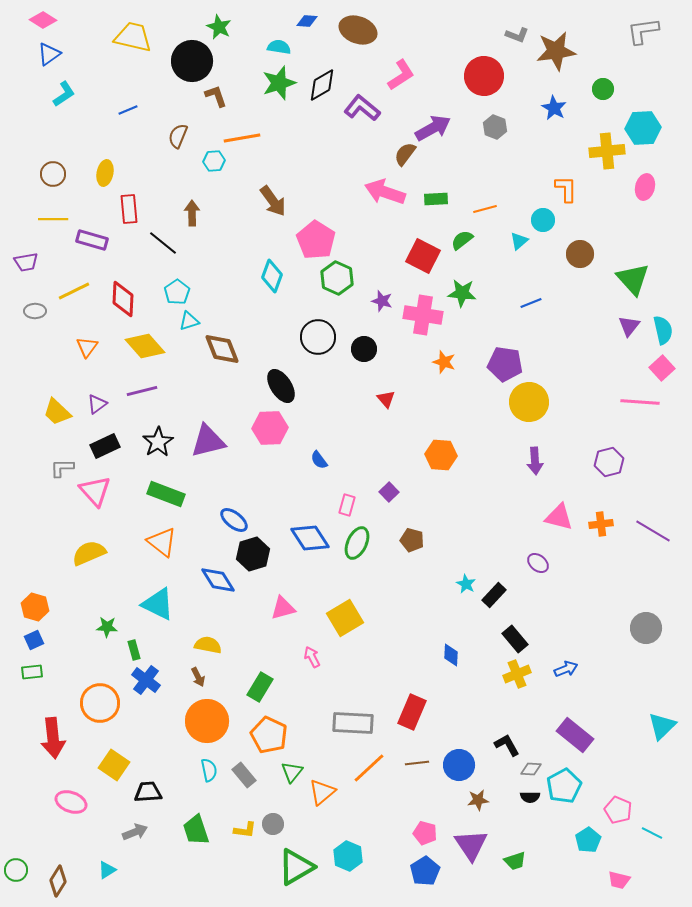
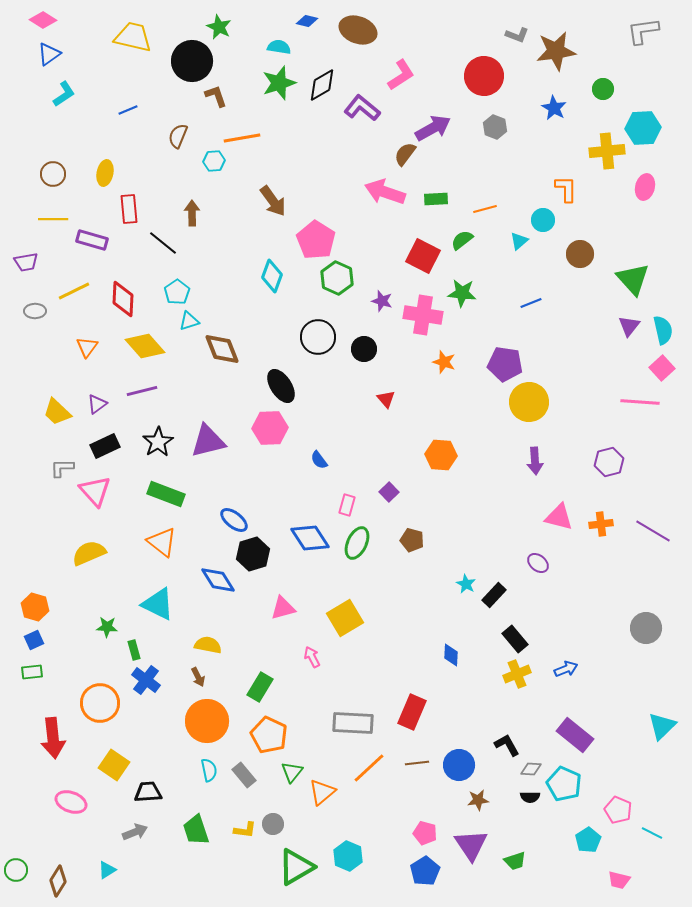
blue diamond at (307, 21): rotated 10 degrees clockwise
cyan pentagon at (564, 786): moved 2 px up; rotated 20 degrees counterclockwise
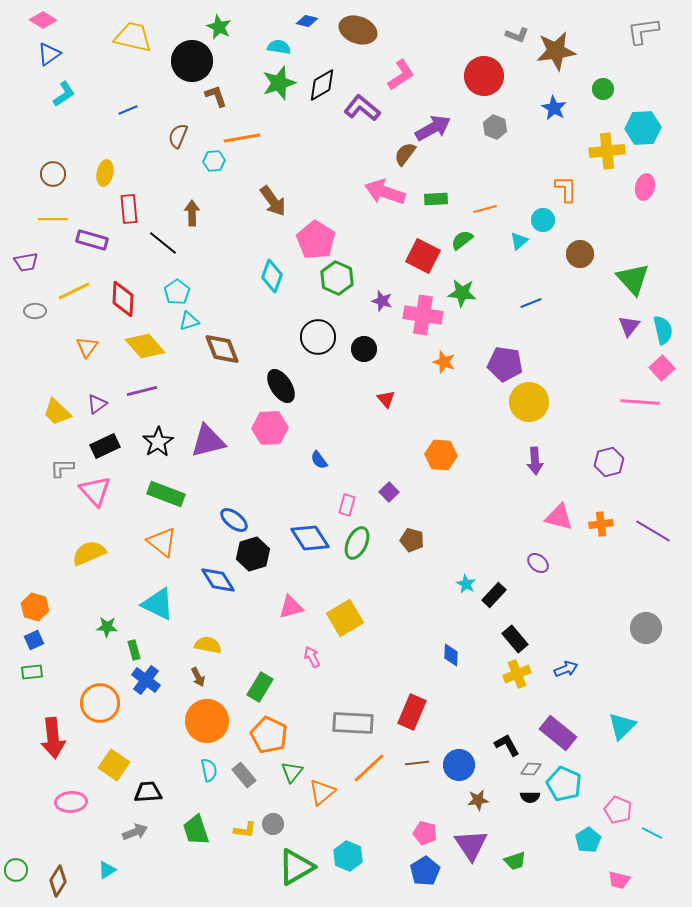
pink triangle at (283, 608): moved 8 px right, 1 px up
cyan triangle at (662, 726): moved 40 px left
purple rectangle at (575, 735): moved 17 px left, 2 px up
pink ellipse at (71, 802): rotated 24 degrees counterclockwise
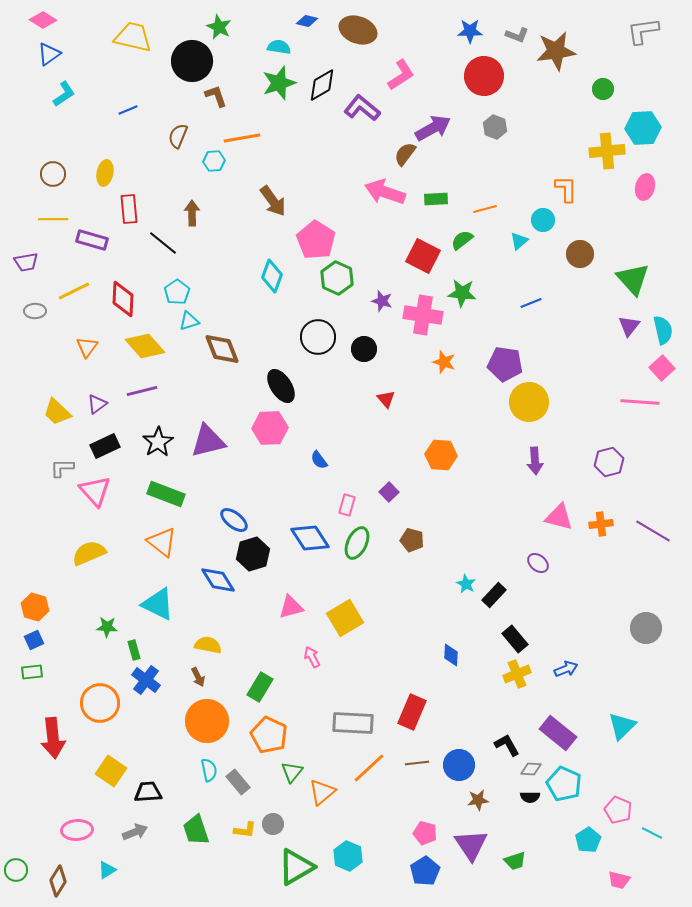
blue star at (554, 108): moved 84 px left, 77 px up; rotated 30 degrees counterclockwise
yellow square at (114, 765): moved 3 px left, 6 px down
gray rectangle at (244, 775): moved 6 px left, 7 px down
pink ellipse at (71, 802): moved 6 px right, 28 px down
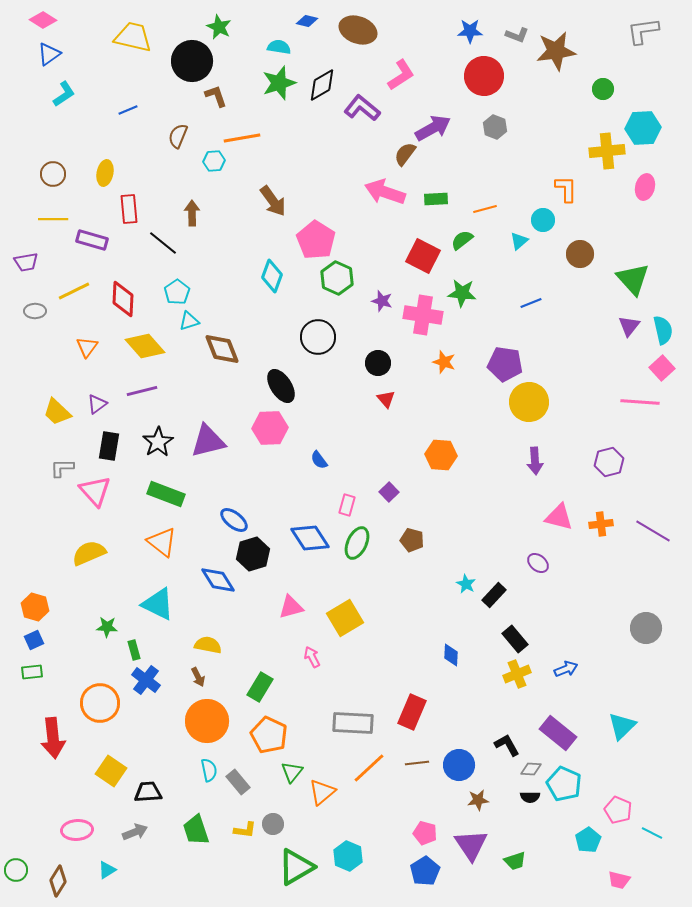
black circle at (364, 349): moved 14 px right, 14 px down
black rectangle at (105, 446): moved 4 px right; rotated 56 degrees counterclockwise
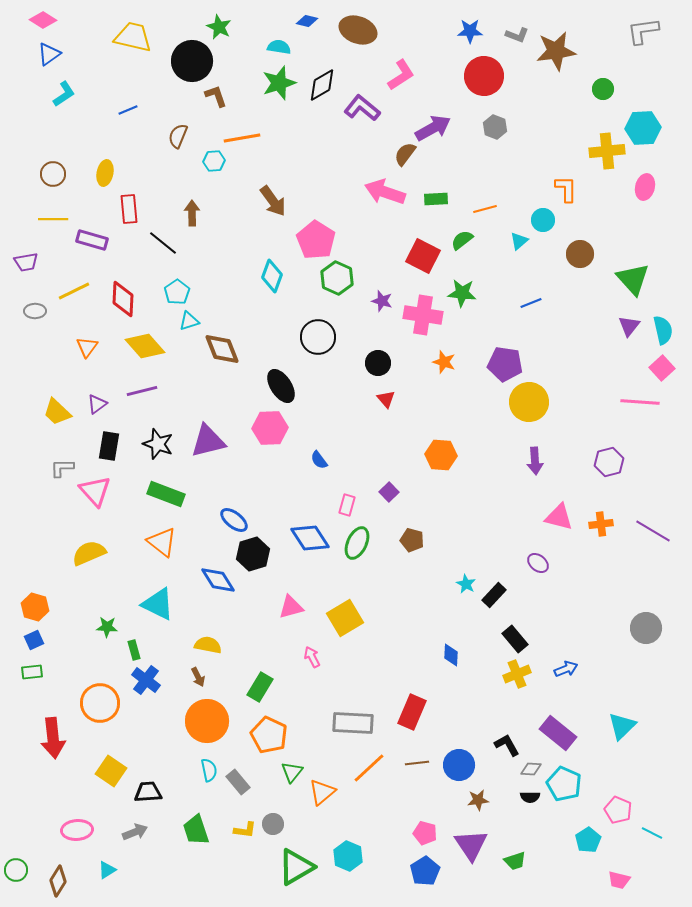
black star at (158, 442): moved 2 px down; rotated 20 degrees counterclockwise
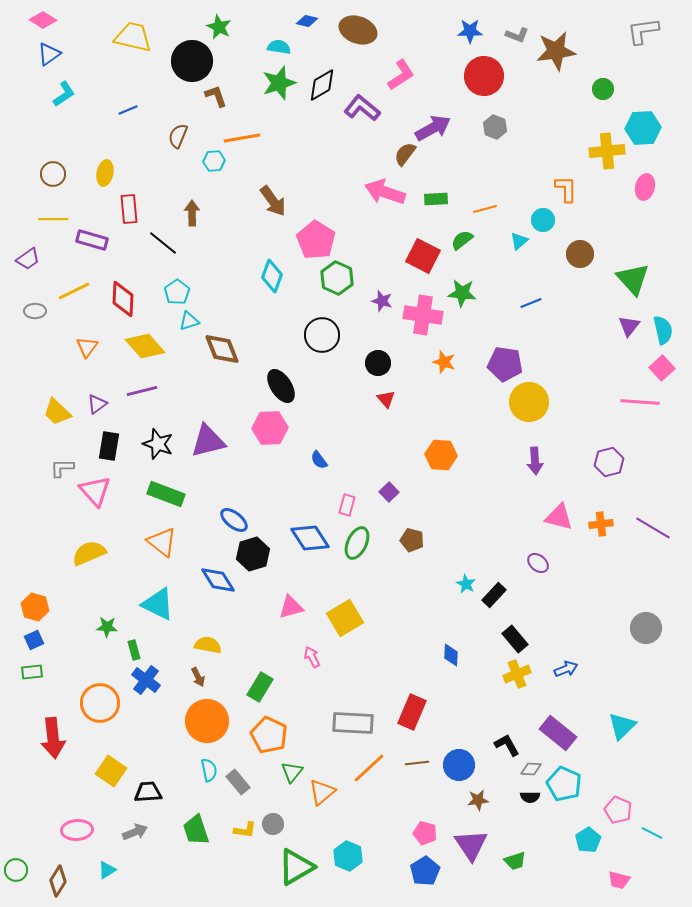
purple trapezoid at (26, 262): moved 2 px right, 3 px up; rotated 25 degrees counterclockwise
black circle at (318, 337): moved 4 px right, 2 px up
purple line at (653, 531): moved 3 px up
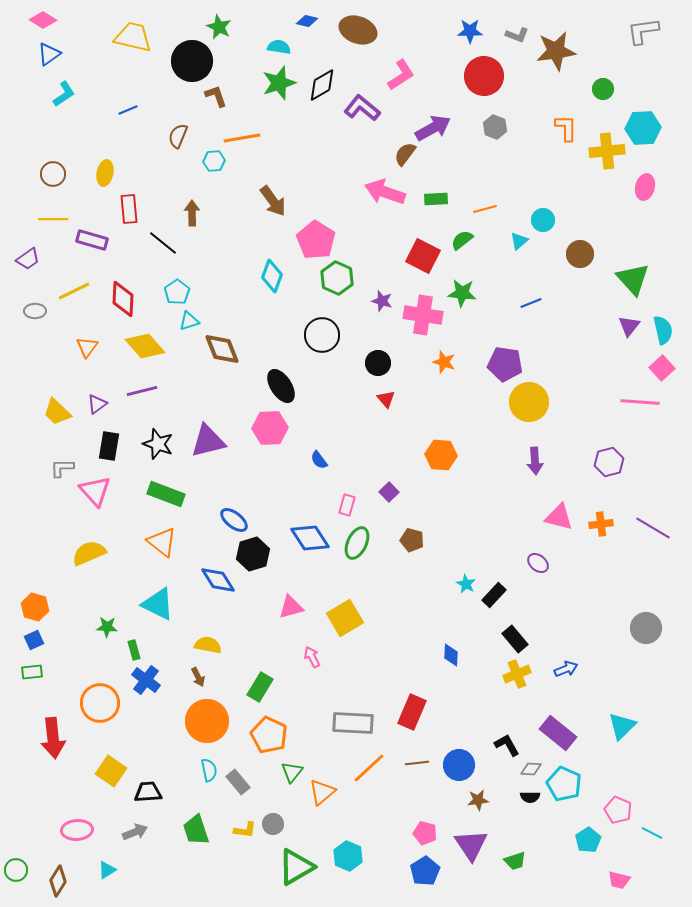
orange L-shape at (566, 189): moved 61 px up
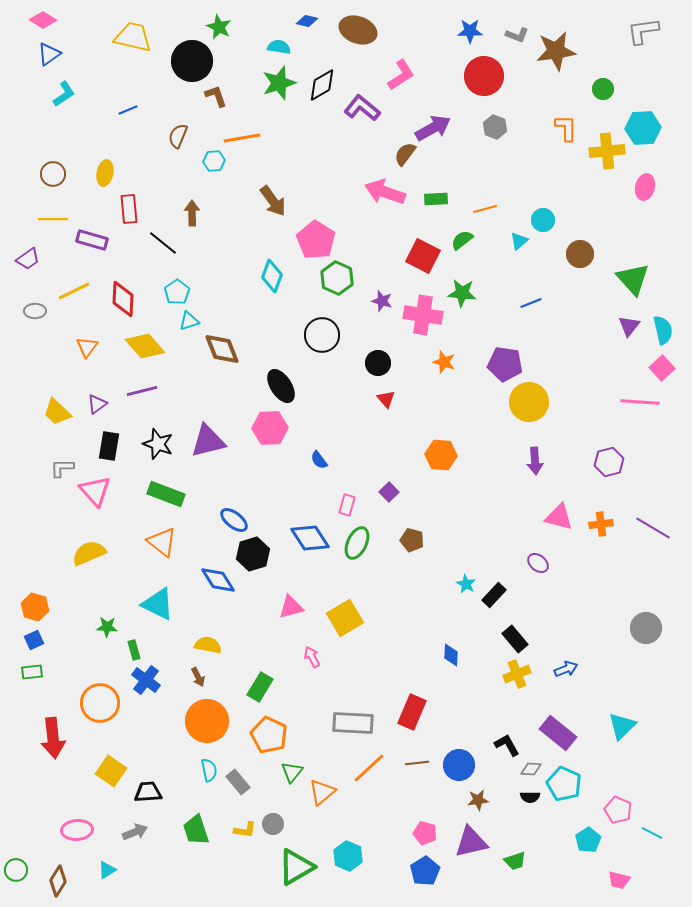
purple triangle at (471, 845): moved 3 px up; rotated 51 degrees clockwise
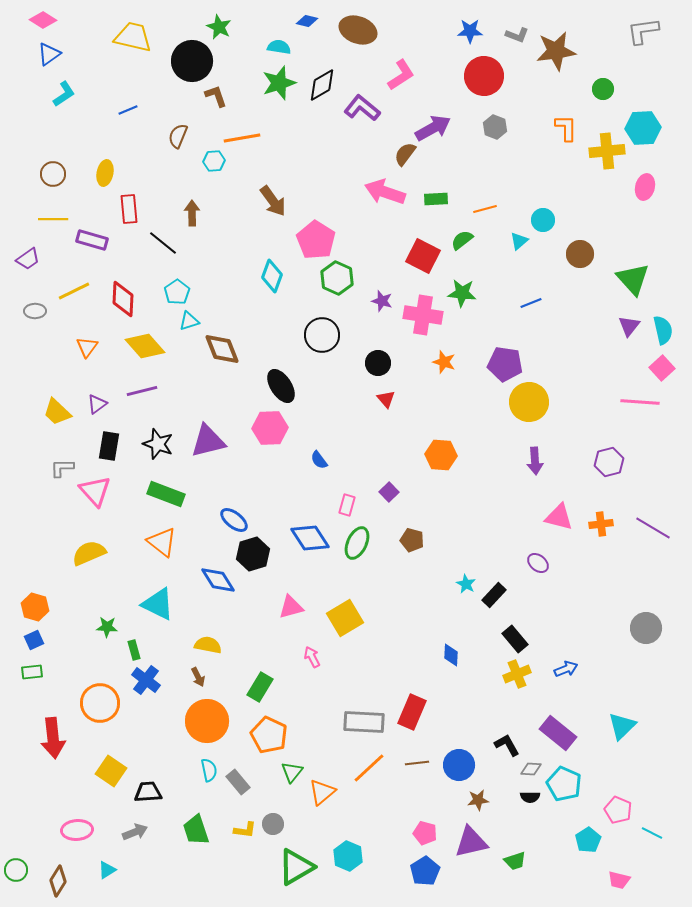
gray rectangle at (353, 723): moved 11 px right, 1 px up
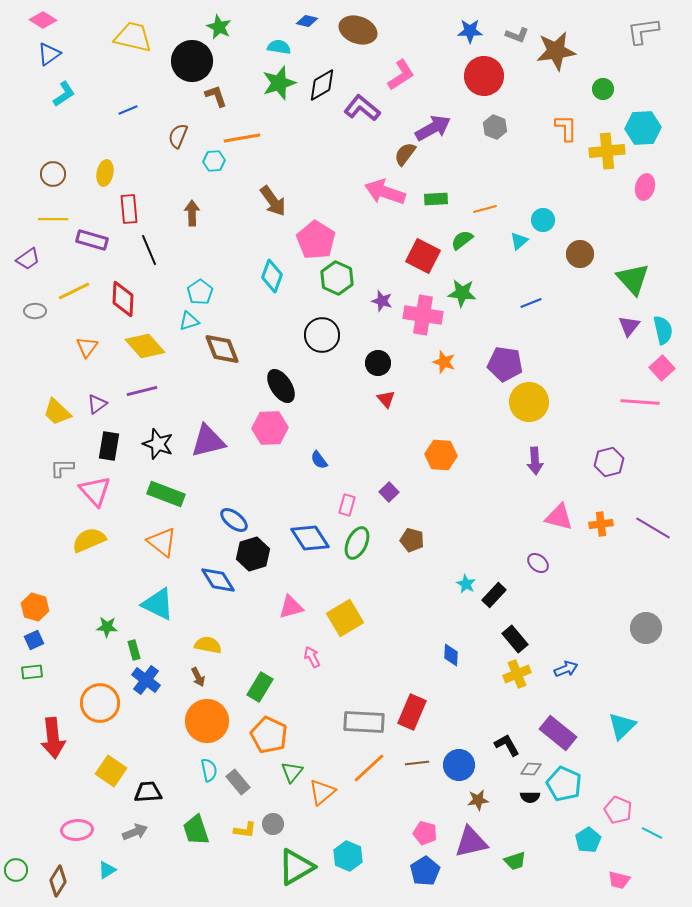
black line at (163, 243): moved 14 px left, 7 px down; rotated 28 degrees clockwise
cyan pentagon at (177, 292): moved 23 px right
yellow semicircle at (89, 553): moved 13 px up
